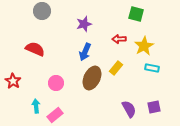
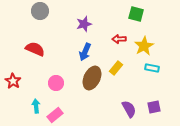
gray circle: moved 2 px left
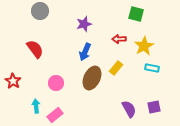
red semicircle: rotated 30 degrees clockwise
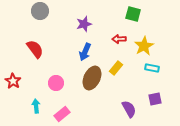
green square: moved 3 px left
purple square: moved 1 px right, 8 px up
pink rectangle: moved 7 px right, 1 px up
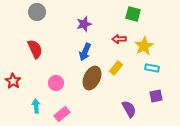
gray circle: moved 3 px left, 1 px down
red semicircle: rotated 12 degrees clockwise
purple square: moved 1 px right, 3 px up
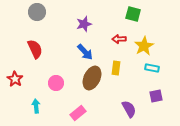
blue arrow: rotated 66 degrees counterclockwise
yellow rectangle: rotated 32 degrees counterclockwise
red star: moved 2 px right, 2 px up
pink rectangle: moved 16 px right, 1 px up
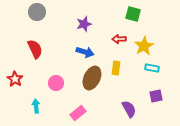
blue arrow: rotated 30 degrees counterclockwise
